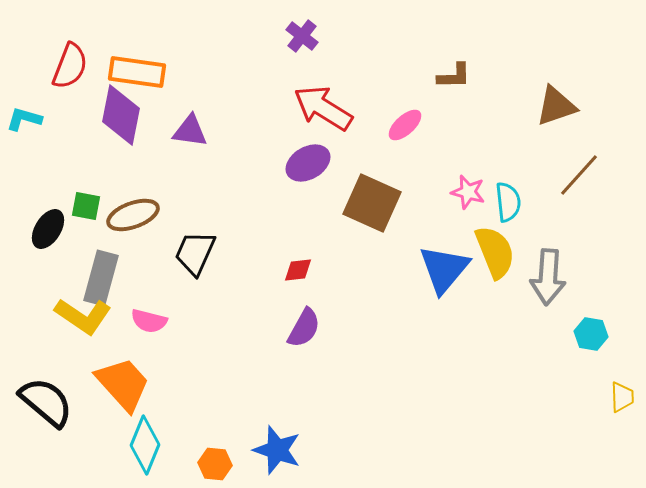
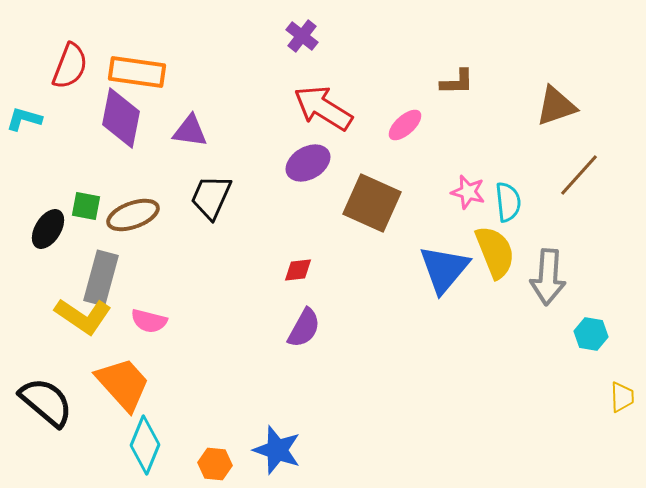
brown L-shape: moved 3 px right, 6 px down
purple diamond: moved 3 px down
black trapezoid: moved 16 px right, 56 px up
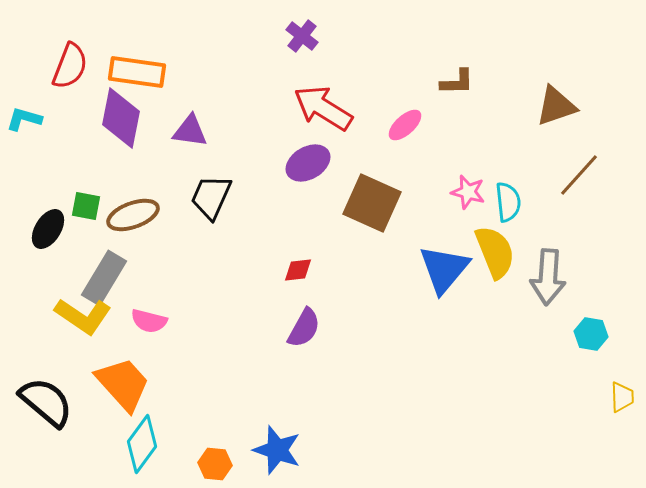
gray rectangle: moved 3 px right; rotated 16 degrees clockwise
cyan diamond: moved 3 px left, 1 px up; rotated 14 degrees clockwise
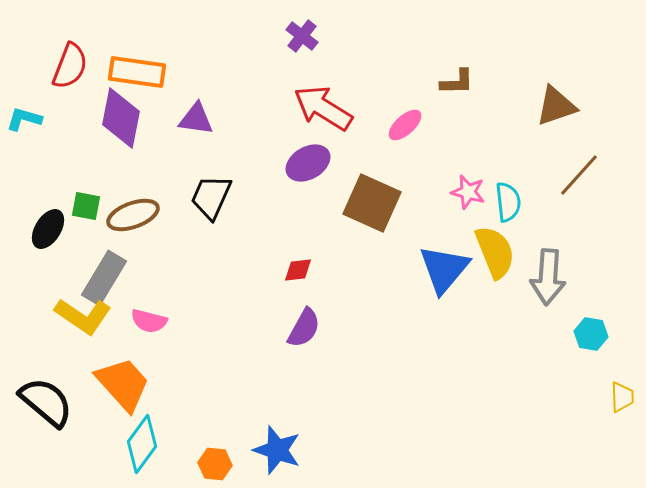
purple triangle: moved 6 px right, 12 px up
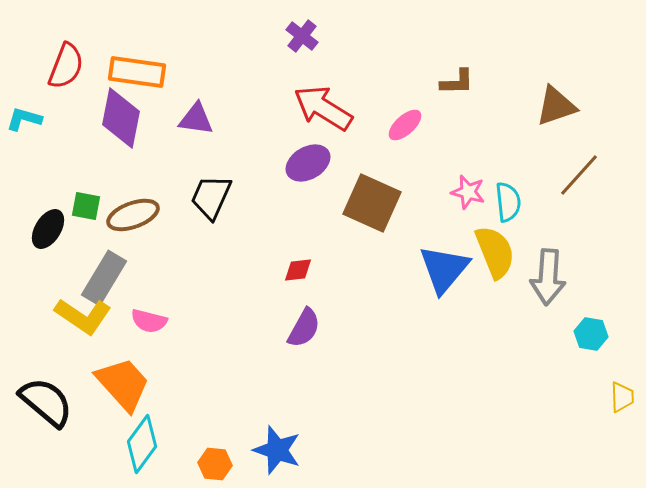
red semicircle: moved 4 px left
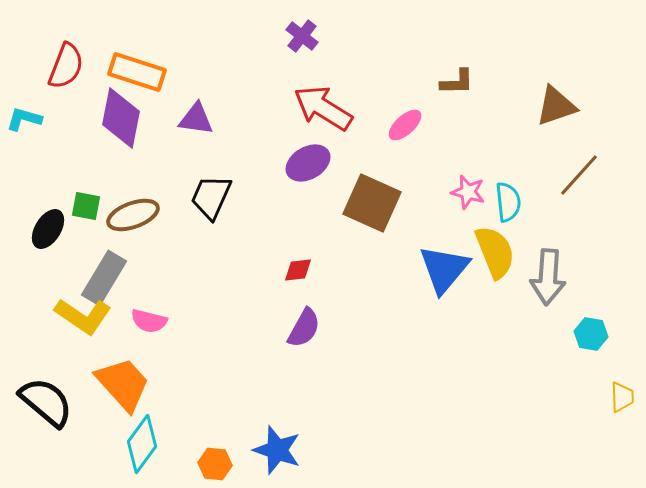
orange rectangle: rotated 10 degrees clockwise
